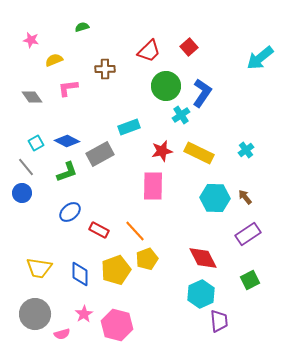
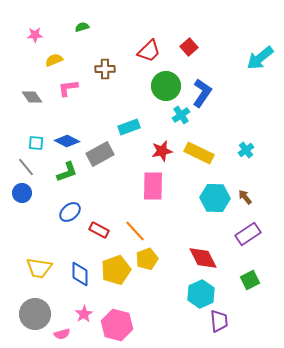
pink star at (31, 40): moved 4 px right, 5 px up; rotated 14 degrees counterclockwise
cyan square at (36, 143): rotated 35 degrees clockwise
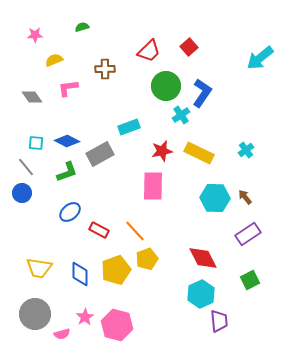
pink star at (84, 314): moved 1 px right, 3 px down
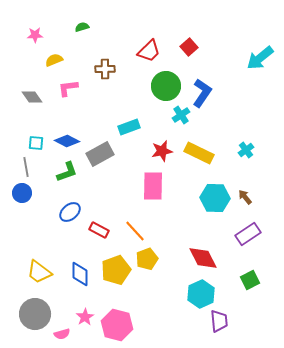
gray line at (26, 167): rotated 30 degrees clockwise
yellow trapezoid at (39, 268): moved 4 px down; rotated 28 degrees clockwise
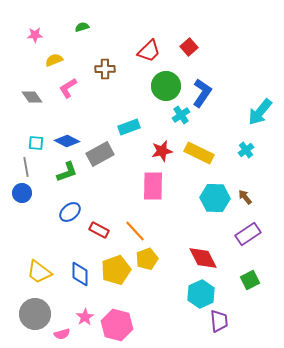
cyan arrow at (260, 58): moved 54 px down; rotated 12 degrees counterclockwise
pink L-shape at (68, 88): rotated 25 degrees counterclockwise
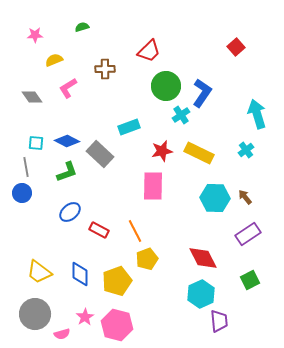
red square at (189, 47): moved 47 px right
cyan arrow at (260, 112): moved 3 px left, 2 px down; rotated 124 degrees clockwise
gray rectangle at (100, 154): rotated 72 degrees clockwise
orange line at (135, 231): rotated 15 degrees clockwise
yellow pentagon at (116, 270): moved 1 px right, 11 px down
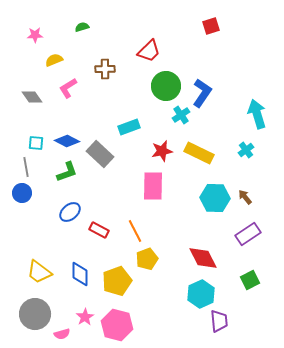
red square at (236, 47): moved 25 px left, 21 px up; rotated 24 degrees clockwise
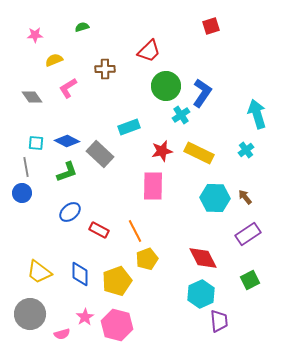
gray circle at (35, 314): moved 5 px left
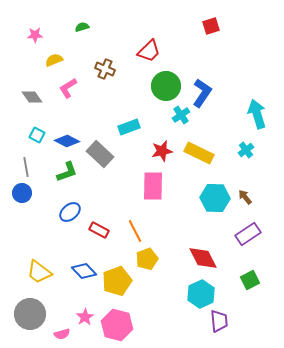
brown cross at (105, 69): rotated 24 degrees clockwise
cyan square at (36, 143): moved 1 px right, 8 px up; rotated 21 degrees clockwise
blue diamond at (80, 274): moved 4 px right, 3 px up; rotated 45 degrees counterclockwise
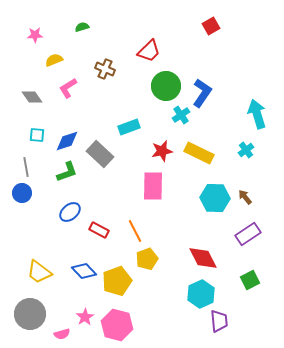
red square at (211, 26): rotated 12 degrees counterclockwise
cyan square at (37, 135): rotated 21 degrees counterclockwise
blue diamond at (67, 141): rotated 45 degrees counterclockwise
